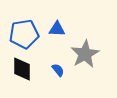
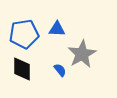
gray star: moved 3 px left
blue semicircle: moved 2 px right
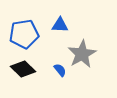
blue triangle: moved 3 px right, 4 px up
black diamond: moved 1 px right; rotated 45 degrees counterclockwise
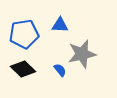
gray star: rotated 16 degrees clockwise
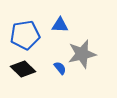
blue pentagon: moved 1 px right, 1 px down
blue semicircle: moved 2 px up
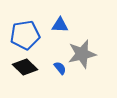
black diamond: moved 2 px right, 2 px up
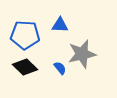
blue pentagon: rotated 12 degrees clockwise
